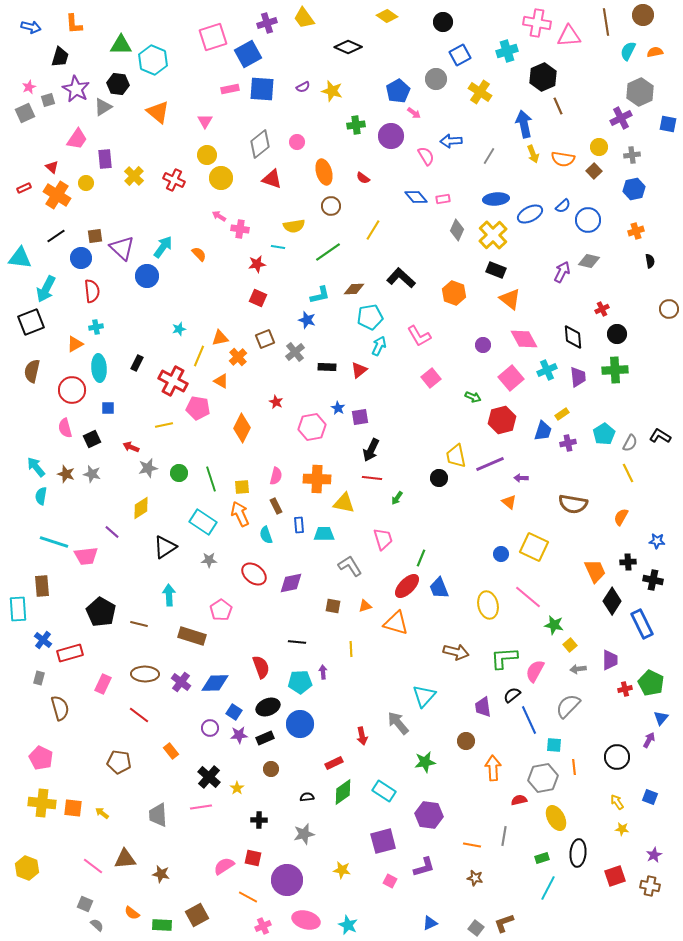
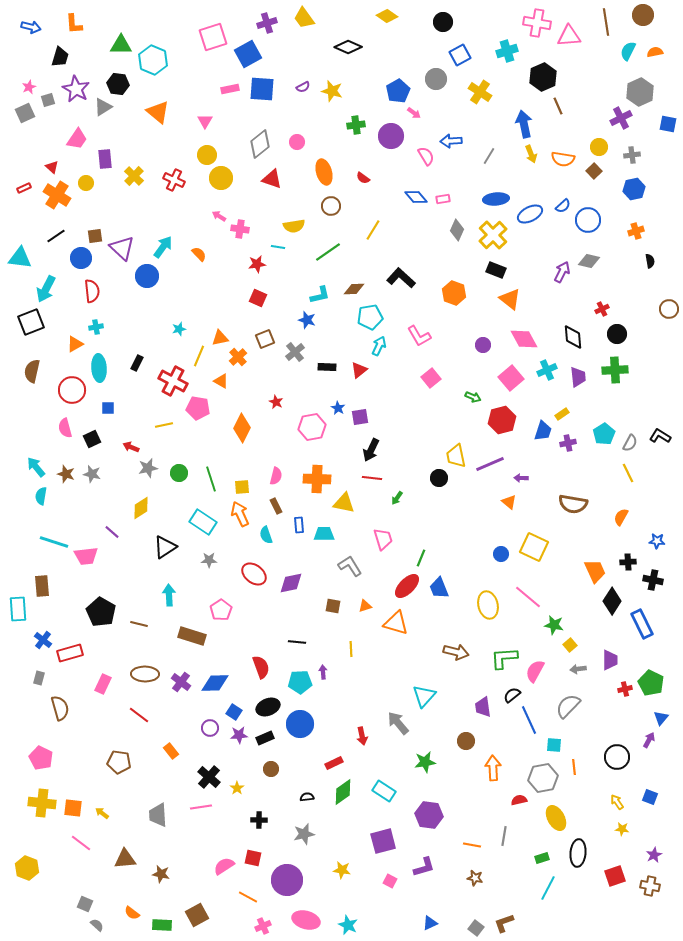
yellow arrow at (533, 154): moved 2 px left
pink line at (93, 866): moved 12 px left, 23 px up
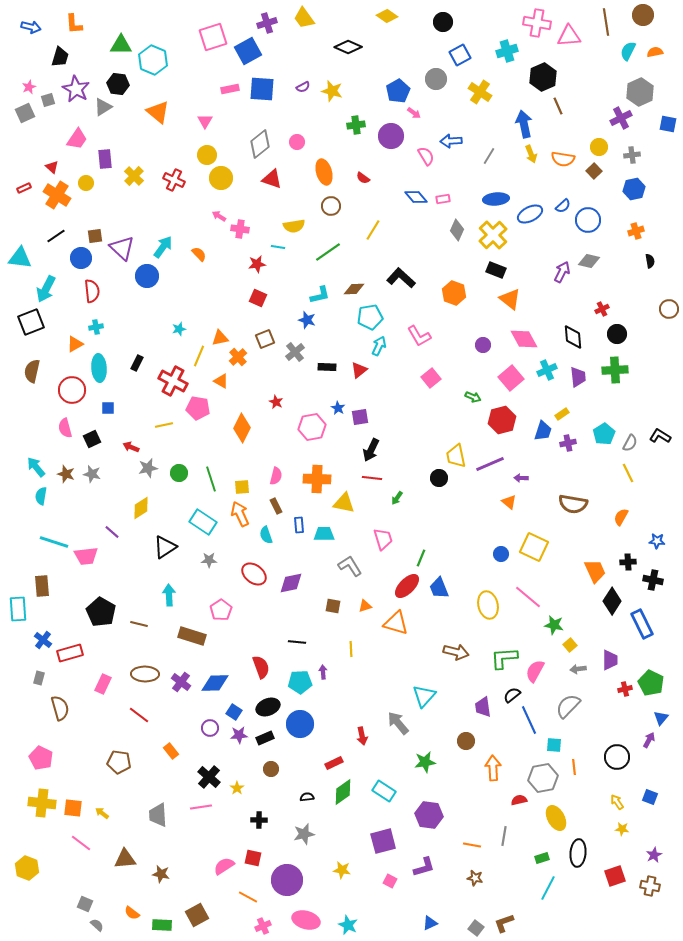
blue square at (248, 54): moved 3 px up
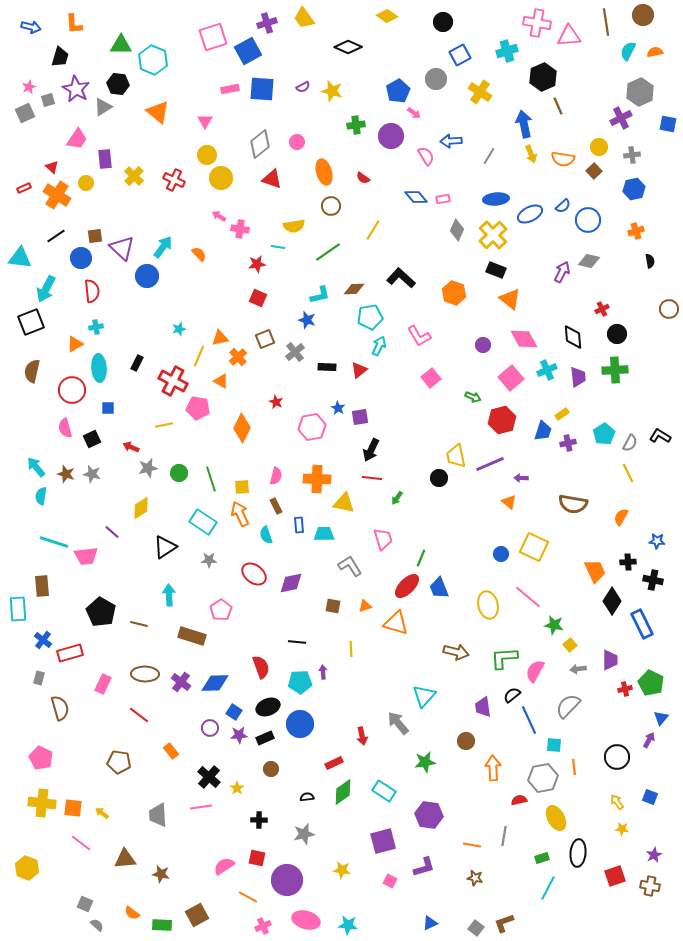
red square at (253, 858): moved 4 px right
cyan star at (348, 925): rotated 18 degrees counterclockwise
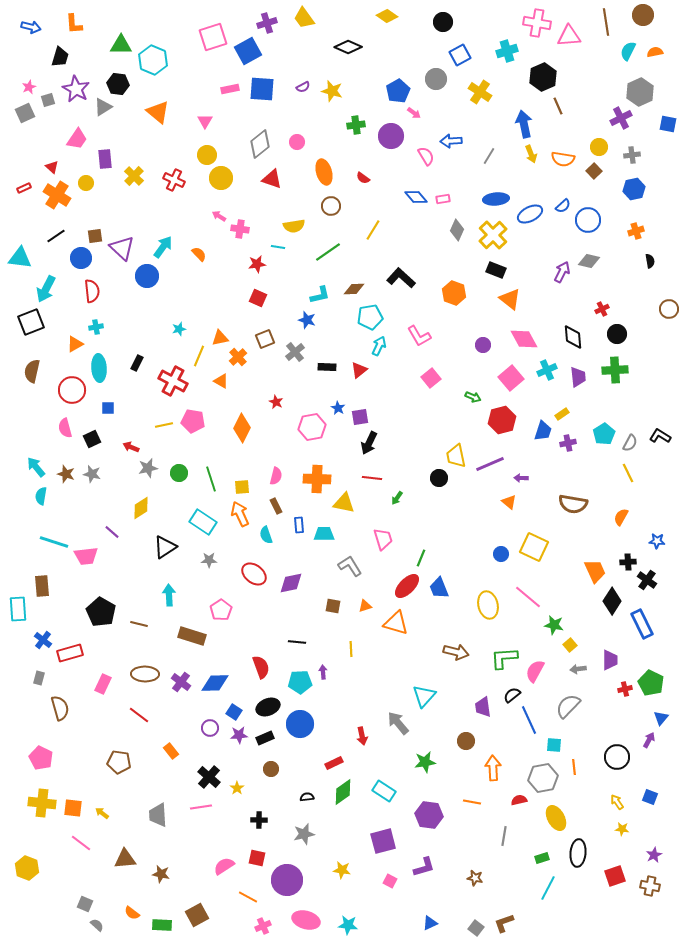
pink pentagon at (198, 408): moved 5 px left, 13 px down
black arrow at (371, 450): moved 2 px left, 7 px up
black cross at (653, 580): moved 6 px left; rotated 24 degrees clockwise
orange line at (472, 845): moved 43 px up
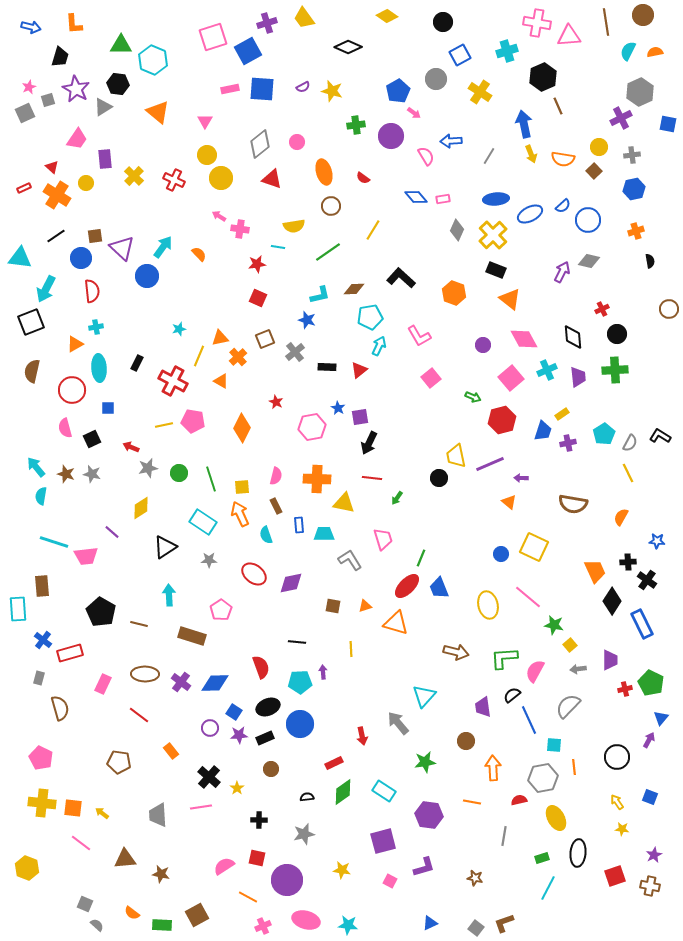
gray L-shape at (350, 566): moved 6 px up
